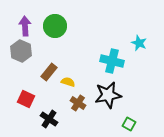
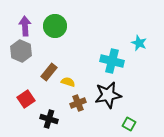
red square: rotated 30 degrees clockwise
brown cross: rotated 35 degrees clockwise
black cross: rotated 18 degrees counterclockwise
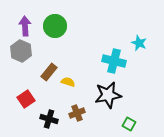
cyan cross: moved 2 px right
brown cross: moved 1 px left, 10 px down
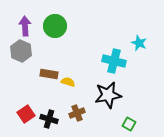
brown rectangle: moved 2 px down; rotated 60 degrees clockwise
red square: moved 15 px down
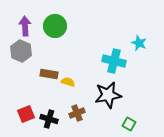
red square: rotated 12 degrees clockwise
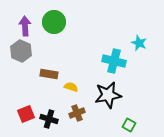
green circle: moved 1 px left, 4 px up
yellow semicircle: moved 3 px right, 5 px down
green square: moved 1 px down
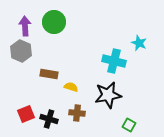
brown cross: rotated 28 degrees clockwise
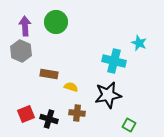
green circle: moved 2 px right
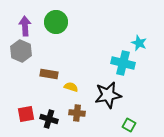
cyan cross: moved 9 px right, 2 px down
red square: rotated 12 degrees clockwise
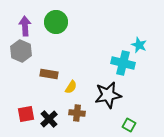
cyan star: moved 2 px down
yellow semicircle: rotated 104 degrees clockwise
black cross: rotated 30 degrees clockwise
